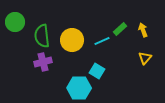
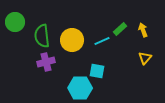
purple cross: moved 3 px right
cyan square: rotated 21 degrees counterclockwise
cyan hexagon: moved 1 px right
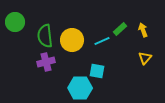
green semicircle: moved 3 px right
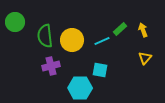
purple cross: moved 5 px right, 4 px down
cyan square: moved 3 px right, 1 px up
